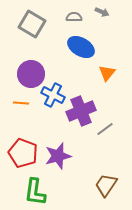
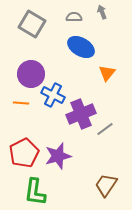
gray arrow: rotated 136 degrees counterclockwise
purple cross: moved 3 px down
red pentagon: moved 1 px right; rotated 24 degrees clockwise
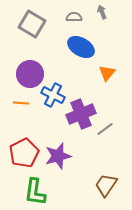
purple circle: moved 1 px left
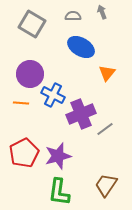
gray semicircle: moved 1 px left, 1 px up
green L-shape: moved 24 px right
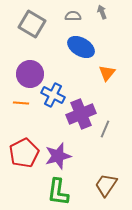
gray line: rotated 30 degrees counterclockwise
green L-shape: moved 1 px left
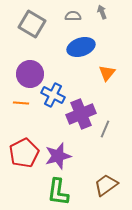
blue ellipse: rotated 48 degrees counterclockwise
brown trapezoid: rotated 20 degrees clockwise
